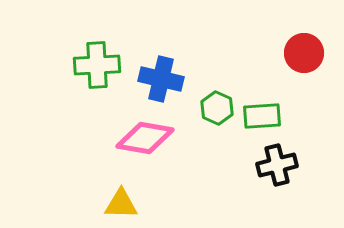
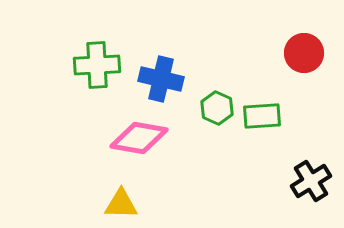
pink diamond: moved 6 px left
black cross: moved 34 px right, 16 px down; rotated 18 degrees counterclockwise
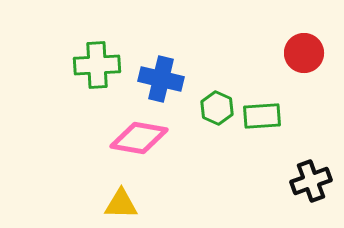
black cross: rotated 12 degrees clockwise
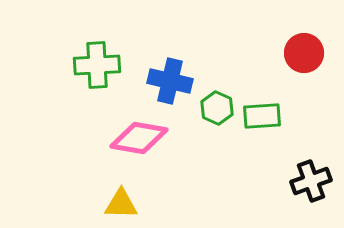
blue cross: moved 9 px right, 2 px down
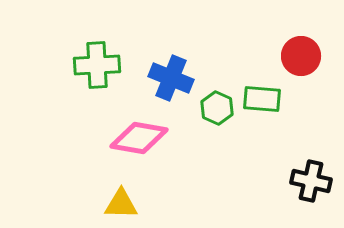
red circle: moved 3 px left, 3 px down
blue cross: moved 1 px right, 3 px up; rotated 9 degrees clockwise
green rectangle: moved 17 px up; rotated 9 degrees clockwise
black cross: rotated 33 degrees clockwise
